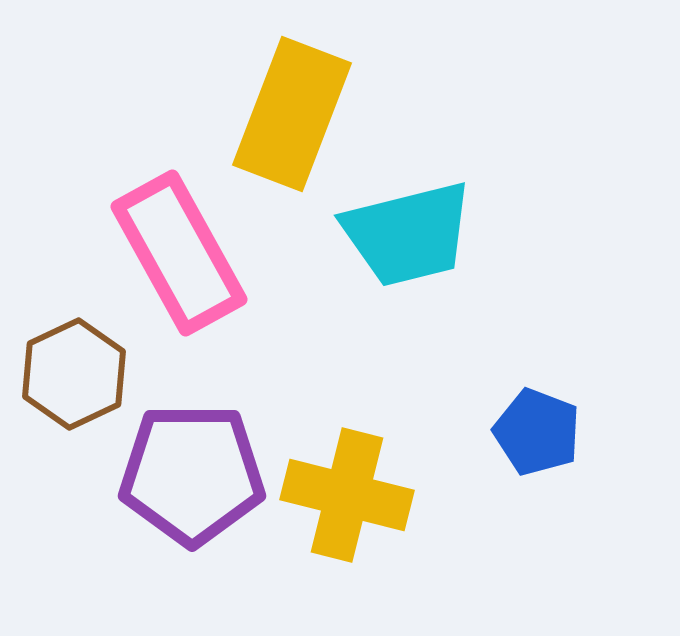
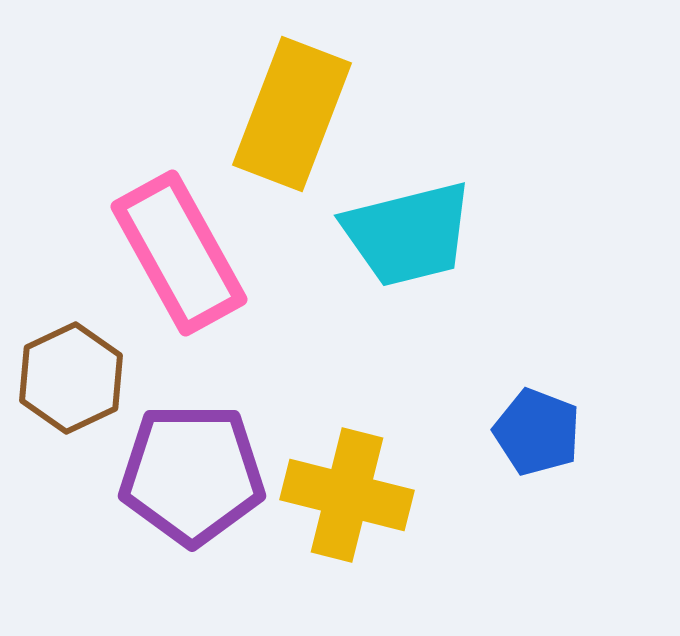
brown hexagon: moved 3 px left, 4 px down
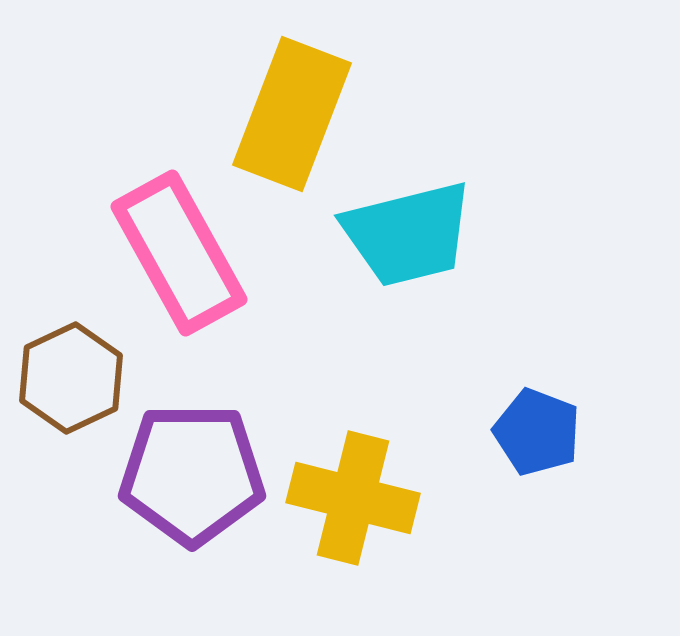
yellow cross: moved 6 px right, 3 px down
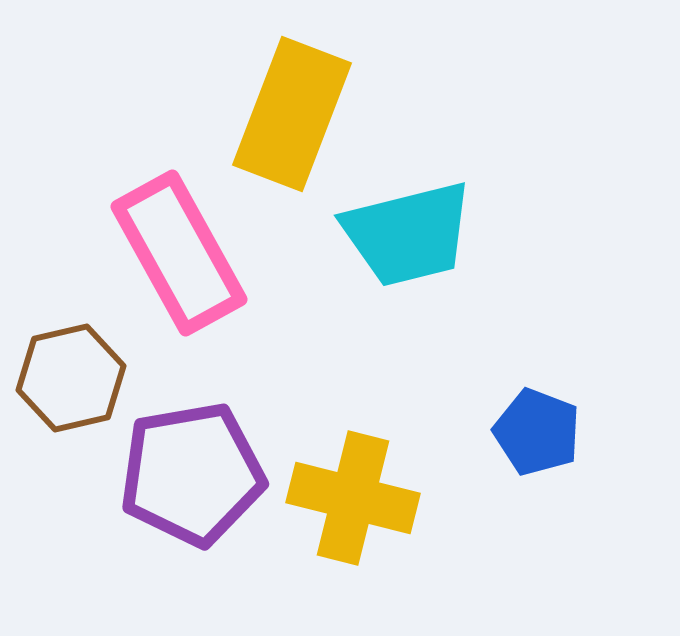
brown hexagon: rotated 12 degrees clockwise
purple pentagon: rotated 10 degrees counterclockwise
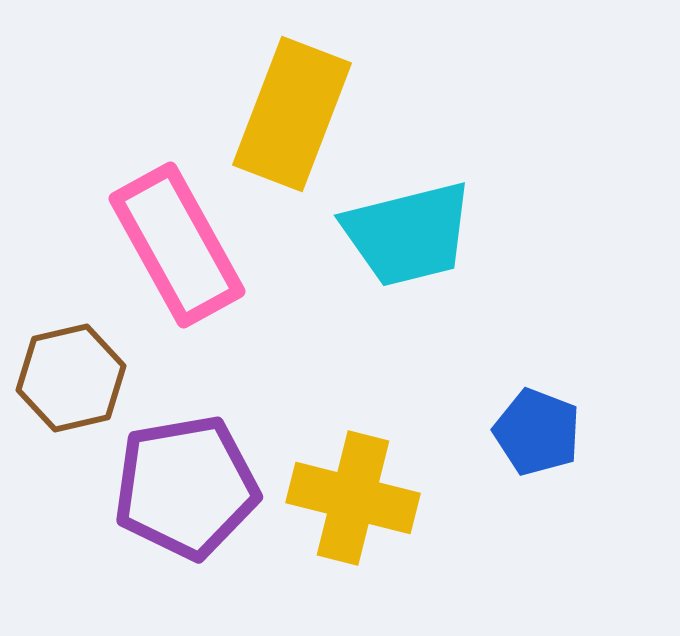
pink rectangle: moved 2 px left, 8 px up
purple pentagon: moved 6 px left, 13 px down
